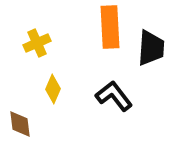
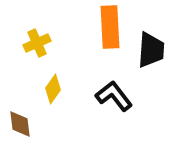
black trapezoid: moved 2 px down
yellow diamond: rotated 12 degrees clockwise
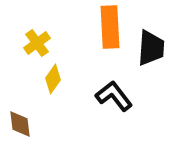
yellow cross: rotated 12 degrees counterclockwise
black trapezoid: moved 2 px up
yellow diamond: moved 10 px up
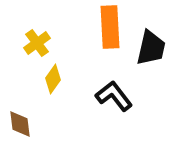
black trapezoid: rotated 9 degrees clockwise
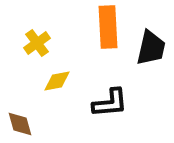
orange rectangle: moved 2 px left
yellow diamond: moved 4 px right, 2 px down; rotated 44 degrees clockwise
black L-shape: moved 4 px left, 7 px down; rotated 123 degrees clockwise
brown diamond: rotated 8 degrees counterclockwise
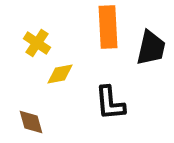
yellow cross: rotated 20 degrees counterclockwise
yellow diamond: moved 3 px right, 7 px up
black L-shape: rotated 90 degrees clockwise
brown diamond: moved 11 px right, 2 px up
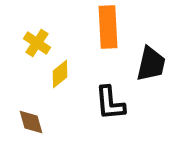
black trapezoid: moved 16 px down
yellow diamond: rotated 28 degrees counterclockwise
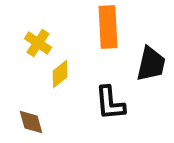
yellow cross: moved 1 px right
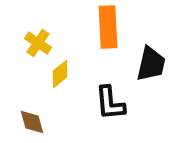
brown diamond: moved 1 px right
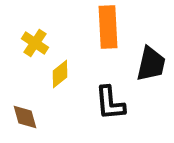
yellow cross: moved 3 px left
brown diamond: moved 7 px left, 5 px up
